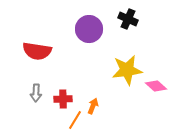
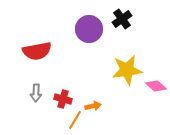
black cross: moved 6 px left; rotated 30 degrees clockwise
red semicircle: rotated 20 degrees counterclockwise
red cross: rotated 18 degrees clockwise
orange arrow: rotated 56 degrees clockwise
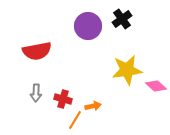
purple circle: moved 1 px left, 3 px up
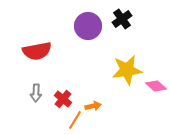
red cross: rotated 24 degrees clockwise
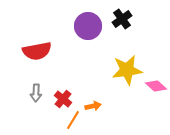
orange line: moved 2 px left
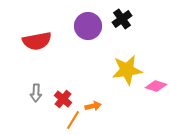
red semicircle: moved 10 px up
pink diamond: rotated 25 degrees counterclockwise
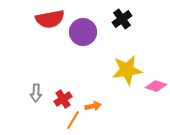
purple circle: moved 5 px left, 6 px down
red semicircle: moved 13 px right, 22 px up
red cross: rotated 18 degrees clockwise
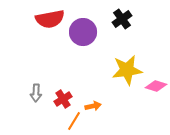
orange line: moved 1 px right, 1 px down
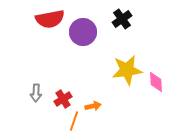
pink diamond: moved 4 px up; rotated 70 degrees clockwise
orange line: rotated 12 degrees counterclockwise
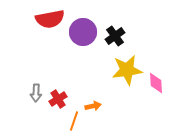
black cross: moved 7 px left, 17 px down
pink diamond: moved 1 px down
red cross: moved 5 px left
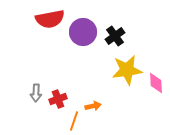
red cross: rotated 12 degrees clockwise
